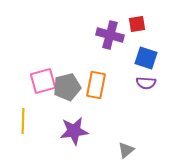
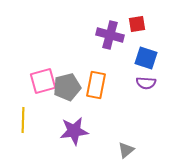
yellow line: moved 1 px up
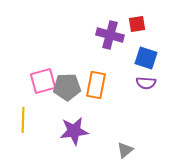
gray pentagon: rotated 12 degrees clockwise
gray triangle: moved 1 px left
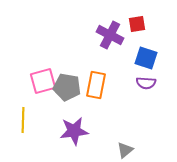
purple cross: rotated 12 degrees clockwise
gray pentagon: rotated 12 degrees clockwise
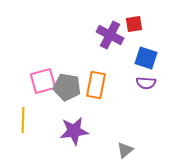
red square: moved 3 px left
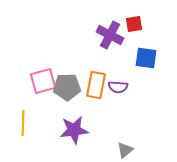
blue square: rotated 10 degrees counterclockwise
purple semicircle: moved 28 px left, 4 px down
gray pentagon: rotated 12 degrees counterclockwise
yellow line: moved 3 px down
purple star: moved 1 px up
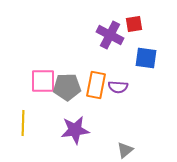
pink square: rotated 16 degrees clockwise
purple star: moved 1 px right
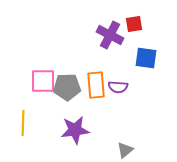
orange rectangle: rotated 16 degrees counterclockwise
